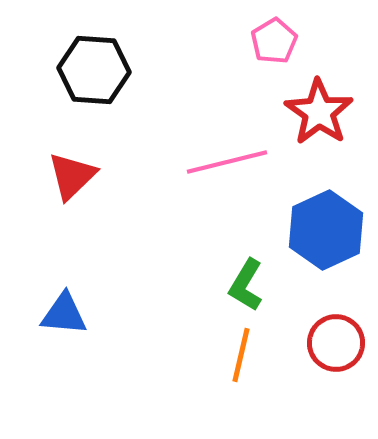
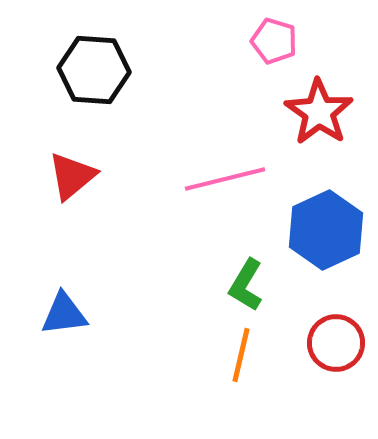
pink pentagon: rotated 24 degrees counterclockwise
pink line: moved 2 px left, 17 px down
red triangle: rotated 4 degrees clockwise
blue triangle: rotated 12 degrees counterclockwise
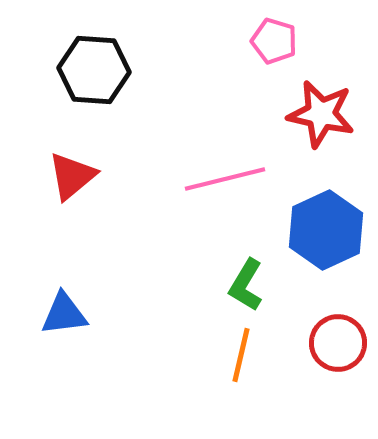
red star: moved 2 px right, 2 px down; rotated 22 degrees counterclockwise
red circle: moved 2 px right
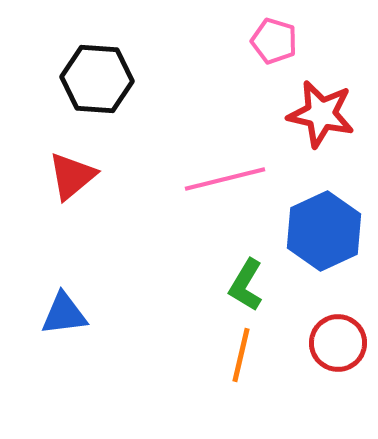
black hexagon: moved 3 px right, 9 px down
blue hexagon: moved 2 px left, 1 px down
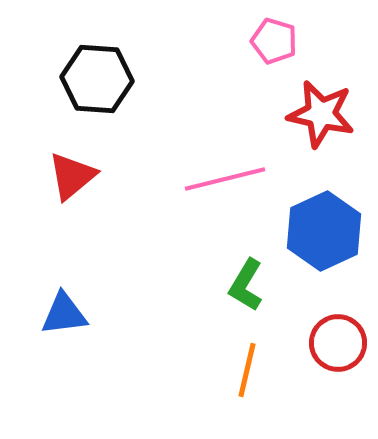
orange line: moved 6 px right, 15 px down
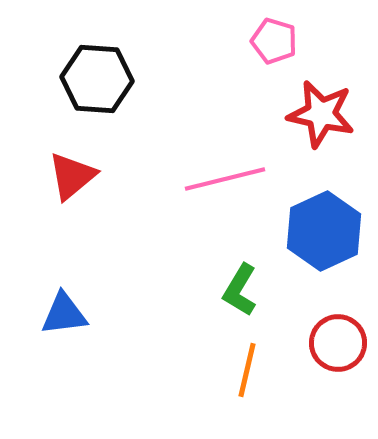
green L-shape: moved 6 px left, 5 px down
